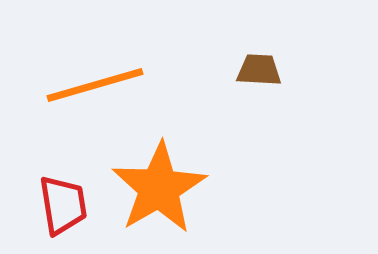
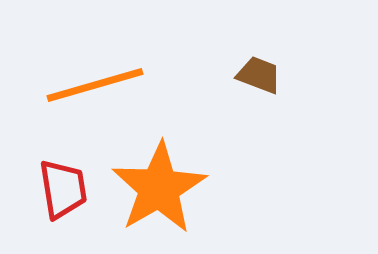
brown trapezoid: moved 5 px down; rotated 18 degrees clockwise
red trapezoid: moved 16 px up
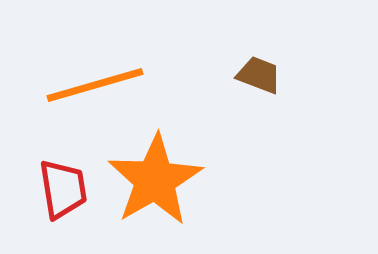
orange star: moved 4 px left, 8 px up
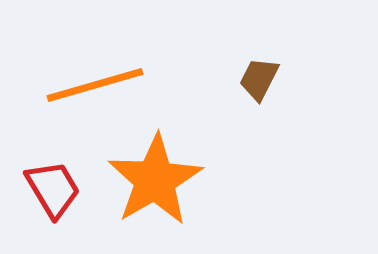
brown trapezoid: moved 4 px down; rotated 84 degrees counterclockwise
red trapezoid: moved 10 px left; rotated 22 degrees counterclockwise
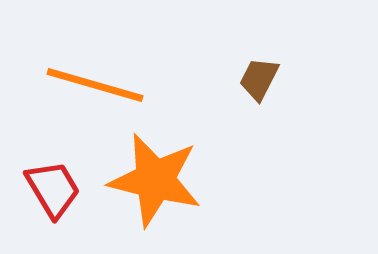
orange line: rotated 32 degrees clockwise
orange star: rotated 28 degrees counterclockwise
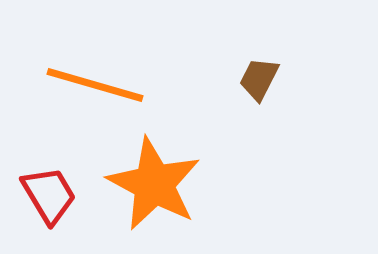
orange star: moved 1 px left, 4 px down; rotated 14 degrees clockwise
red trapezoid: moved 4 px left, 6 px down
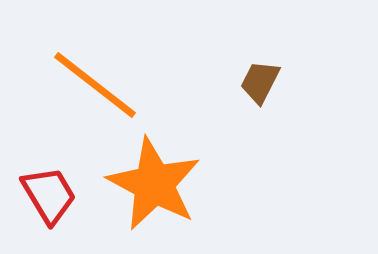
brown trapezoid: moved 1 px right, 3 px down
orange line: rotated 22 degrees clockwise
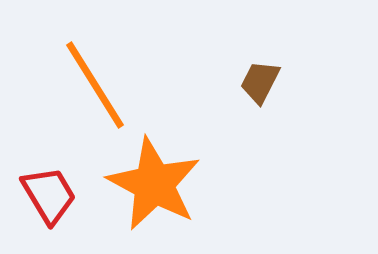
orange line: rotated 20 degrees clockwise
